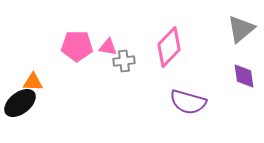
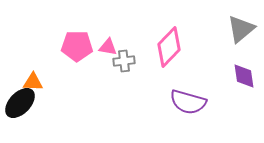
black ellipse: rotated 8 degrees counterclockwise
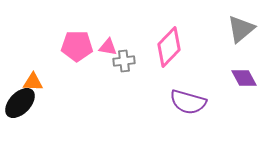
purple diamond: moved 2 px down; rotated 20 degrees counterclockwise
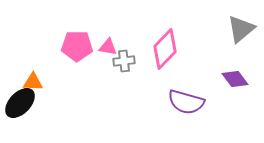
pink diamond: moved 4 px left, 2 px down
purple diamond: moved 9 px left, 1 px down; rotated 8 degrees counterclockwise
purple semicircle: moved 2 px left
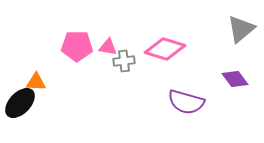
pink diamond: rotated 63 degrees clockwise
orange triangle: moved 3 px right
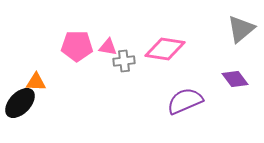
pink diamond: rotated 9 degrees counterclockwise
purple semicircle: moved 1 px left, 1 px up; rotated 141 degrees clockwise
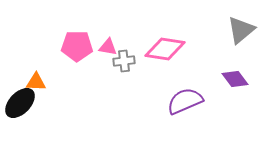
gray triangle: moved 1 px down
